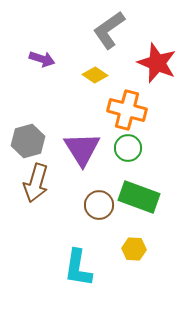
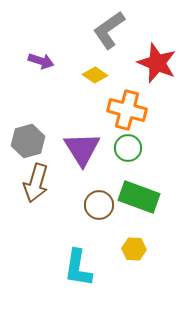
purple arrow: moved 1 px left, 2 px down
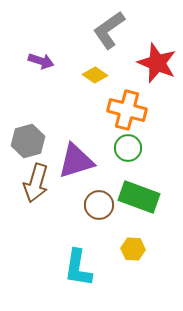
purple triangle: moved 6 px left, 12 px down; rotated 45 degrees clockwise
yellow hexagon: moved 1 px left
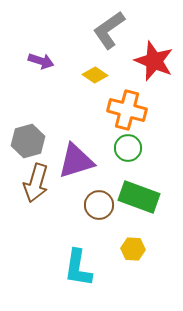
red star: moved 3 px left, 2 px up
